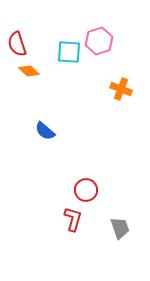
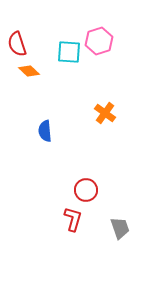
orange cross: moved 16 px left, 24 px down; rotated 15 degrees clockwise
blue semicircle: rotated 45 degrees clockwise
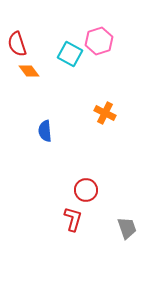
cyan square: moved 1 px right, 2 px down; rotated 25 degrees clockwise
orange diamond: rotated 10 degrees clockwise
orange cross: rotated 10 degrees counterclockwise
gray trapezoid: moved 7 px right
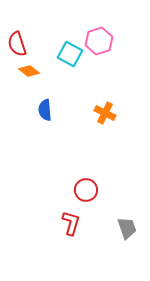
orange diamond: rotated 15 degrees counterclockwise
blue semicircle: moved 21 px up
red L-shape: moved 2 px left, 4 px down
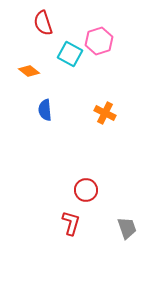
red semicircle: moved 26 px right, 21 px up
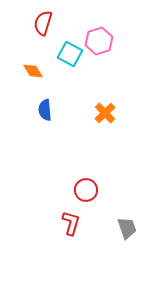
red semicircle: rotated 35 degrees clockwise
orange diamond: moved 4 px right; rotated 20 degrees clockwise
orange cross: rotated 20 degrees clockwise
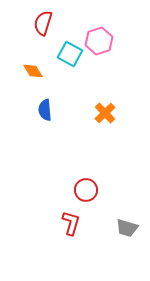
gray trapezoid: rotated 125 degrees clockwise
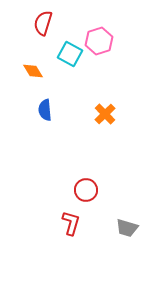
orange cross: moved 1 px down
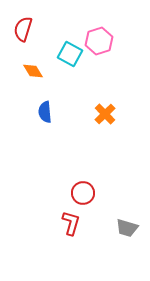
red semicircle: moved 20 px left, 6 px down
blue semicircle: moved 2 px down
red circle: moved 3 px left, 3 px down
